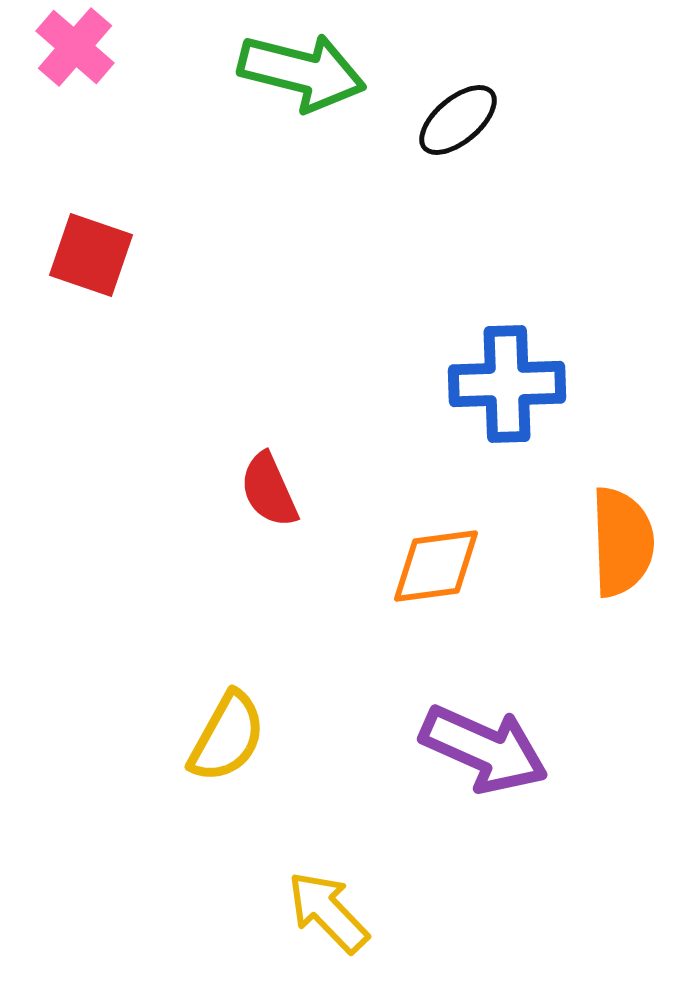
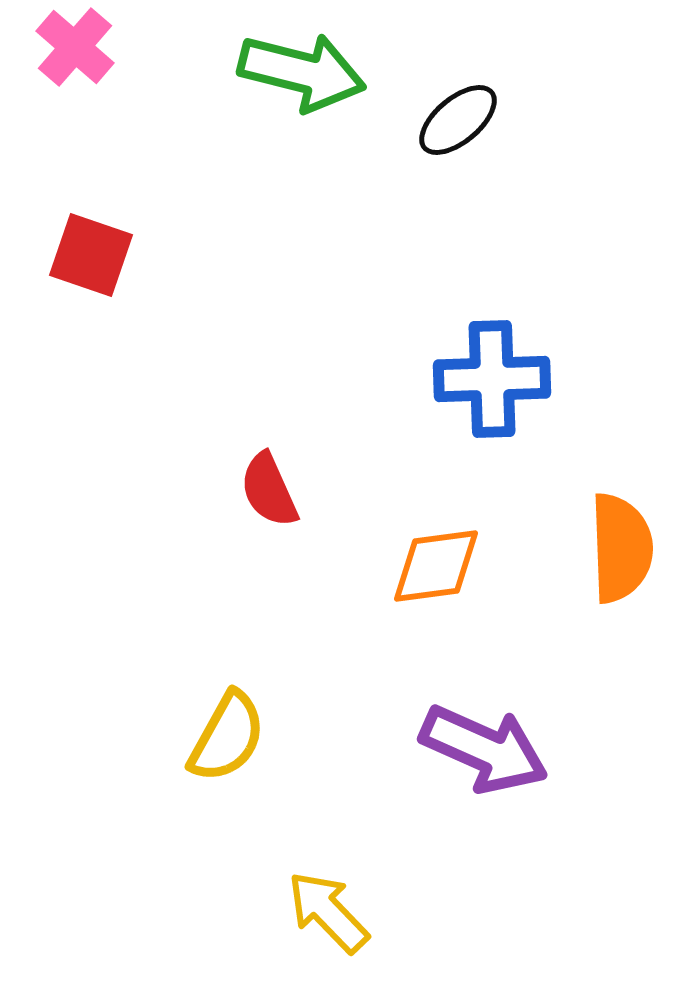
blue cross: moved 15 px left, 5 px up
orange semicircle: moved 1 px left, 6 px down
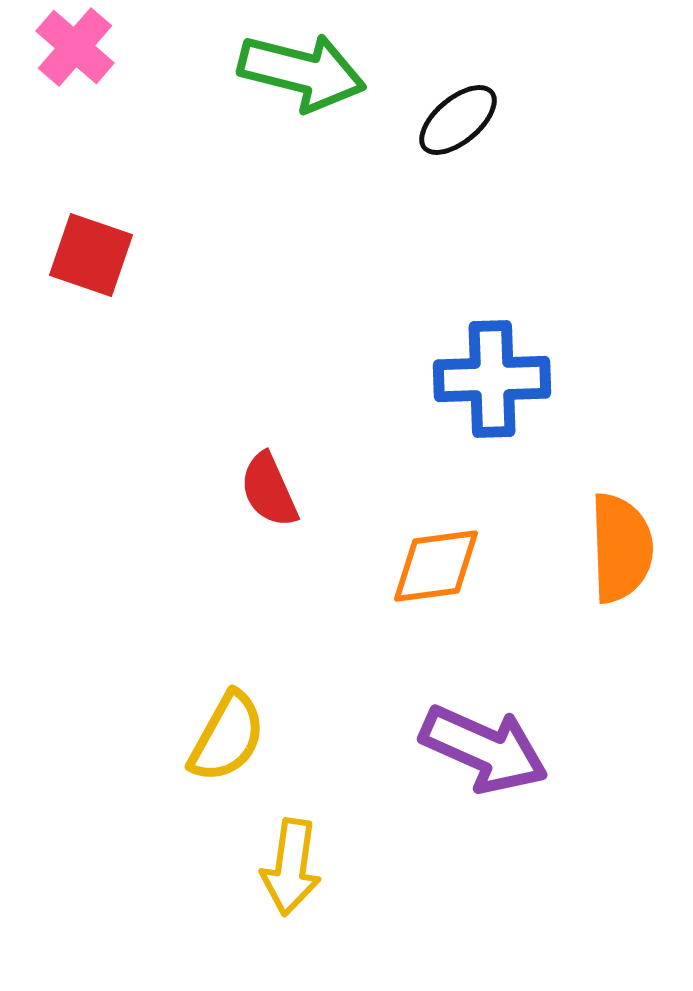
yellow arrow: moved 37 px left, 45 px up; rotated 128 degrees counterclockwise
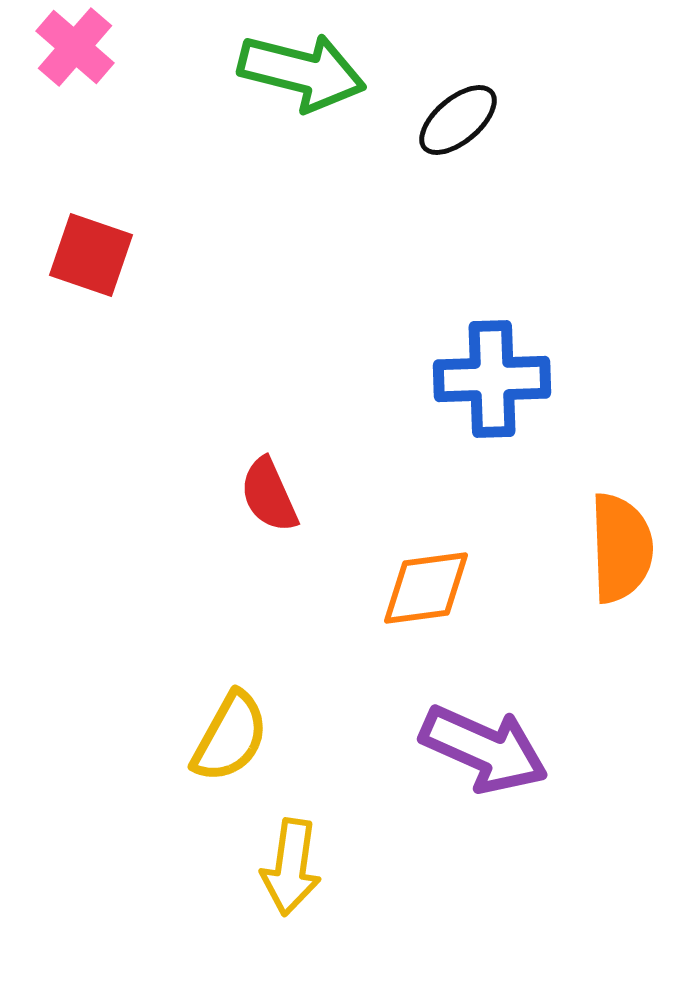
red semicircle: moved 5 px down
orange diamond: moved 10 px left, 22 px down
yellow semicircle: moved 3 px right
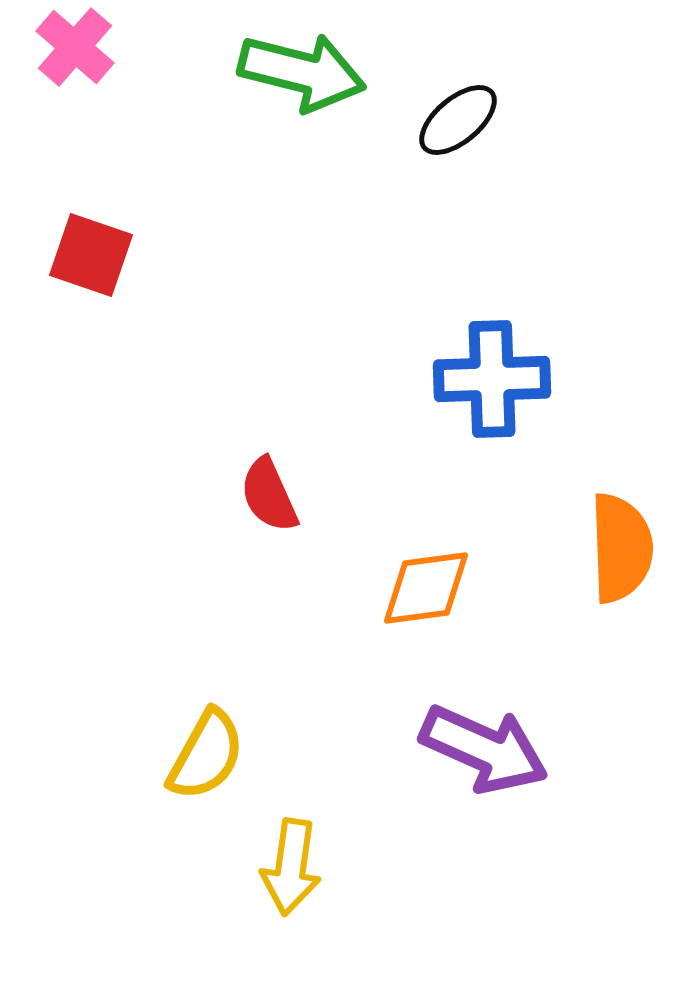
yellow semicircle: moved 24 px left, 18 px down
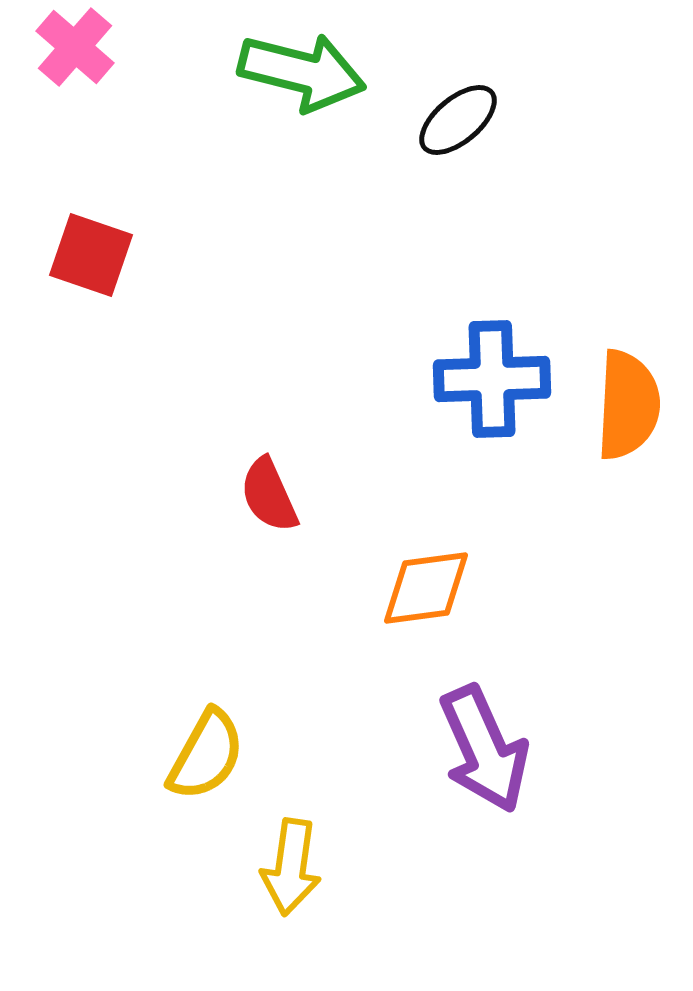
orange semicircle: moved 7 px right, 143 px up; rotated 5 degrees clockwise
purple arrow: rotated 42 degrees clockwise
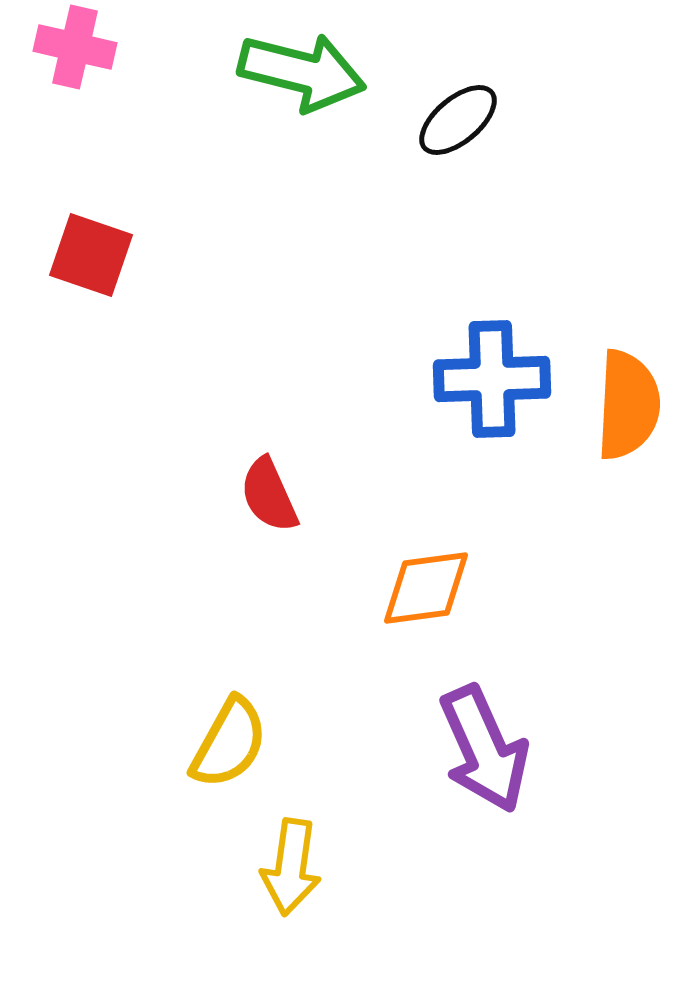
pink cross: rotated 28 degrees counterclockwise
yellow semicircle: moved 23 px right, 12 px up
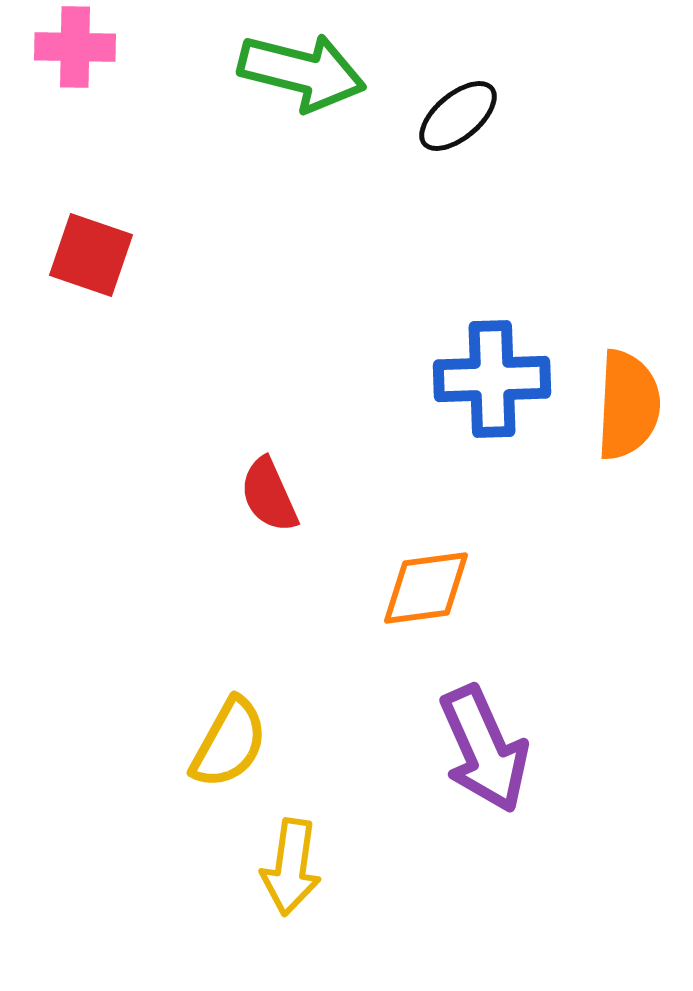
pink cross: rotated 12 degrees counterclockwise
black ellipse: moved 4 px up
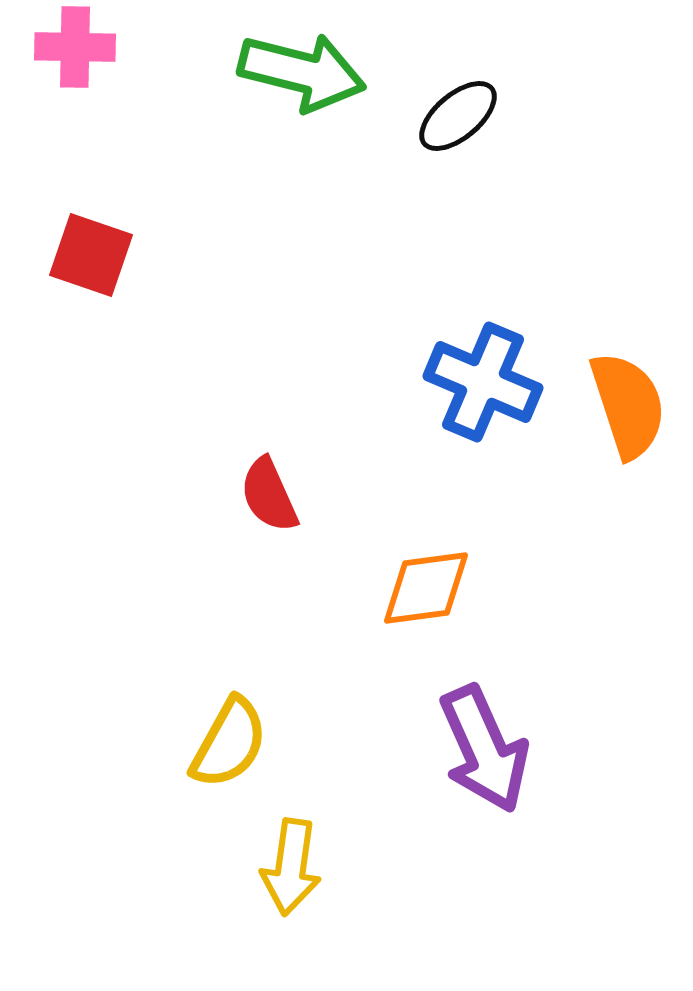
blue cross: moved 9 px left, 3 px down; rotated 25 degrees clockwise
orange semicircle: rotated 21 degrees counterclockwise
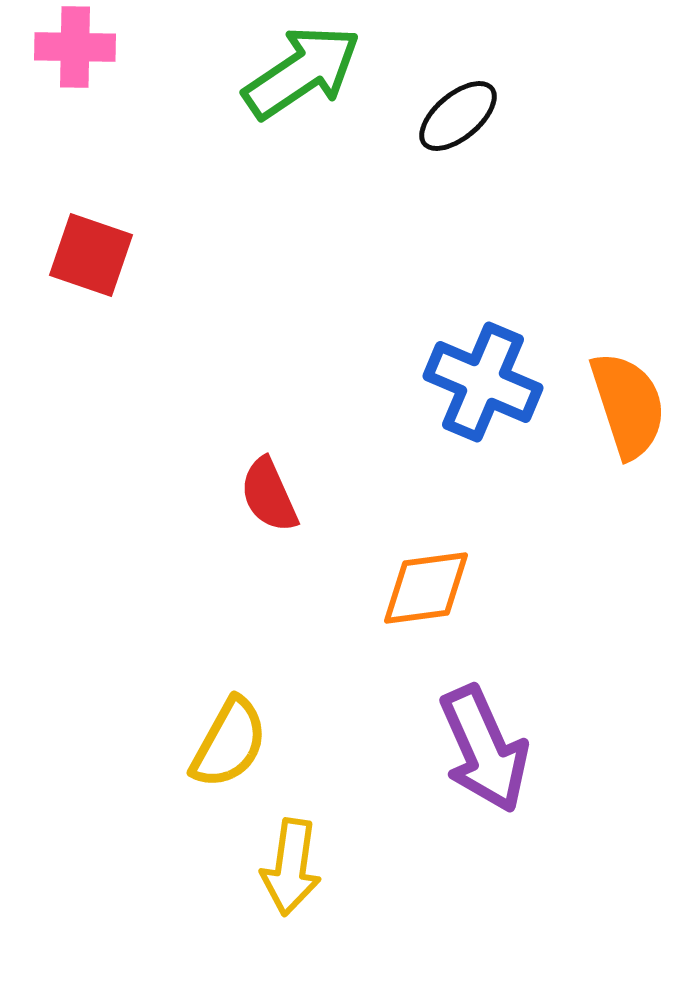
green arrow: rotated 48 degrees counterclockwise
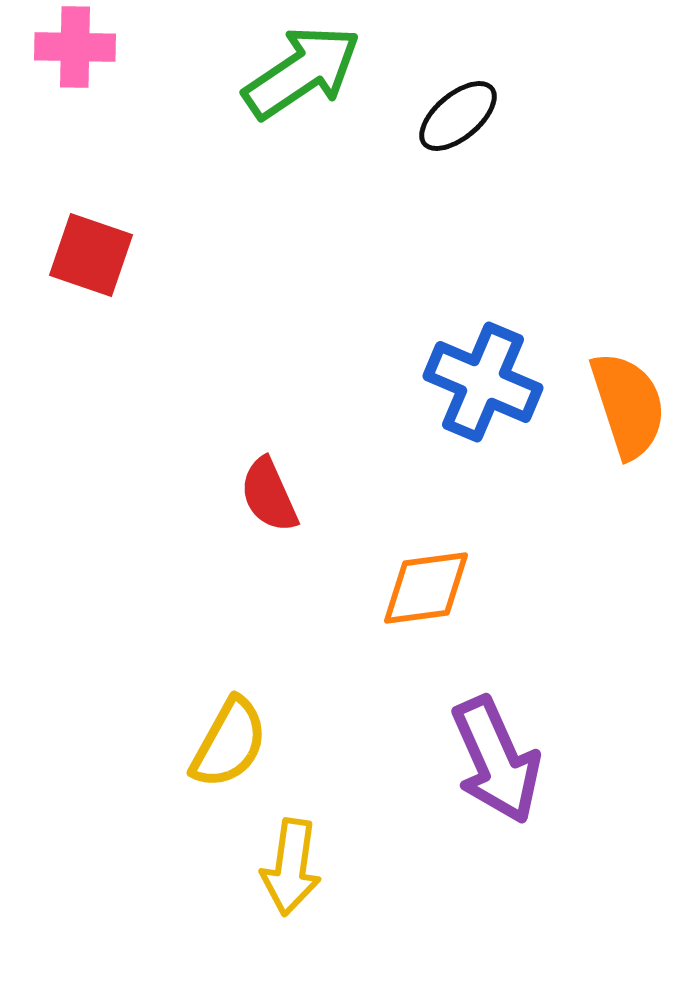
purple arrow: moved 12 px right, 11 px down
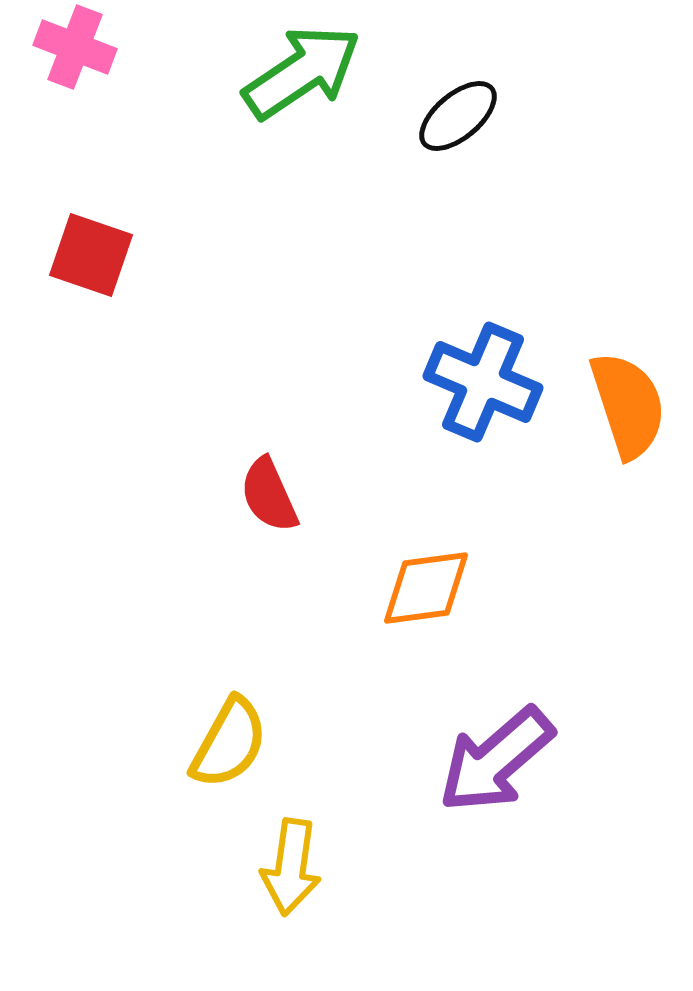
pink cross: rotated 20 degrees clockwise
purple arrow: rotated 73 degrees clockwise
